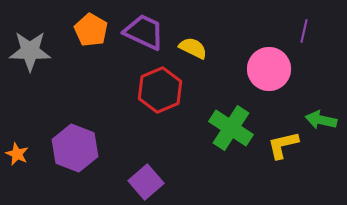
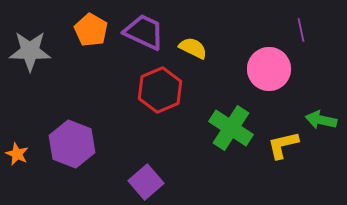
purple line: moved 3 px left, 1 px up; rotated 25 degrees counterclockwise
purple hexagon: moved 3 px left, 4 px up
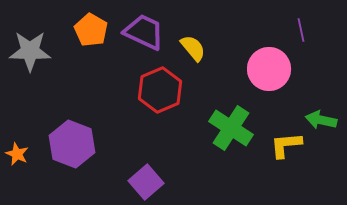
yellow semicircle: rotated 24 degrees clockwise
yellow L-shape: moved 3 px right; rotated 8 degrees clockwise
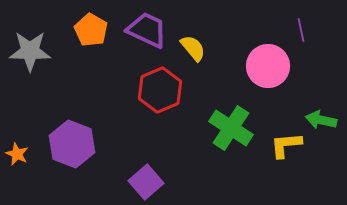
purple trapezoid: moved 3 px right, 2 px up
pink circle: moved 1 px left, 3 px up
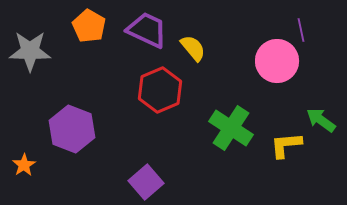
orange pentagon: moved 2 px left, 4 px up
pink circle: moved 9 px right, 5 px up
green arrow: rotated 24 degrees clockwise
purple hexagon: moved 15 px up
orange star: moved 7 px right, 11 px down; rotated 15 degrees clockwise
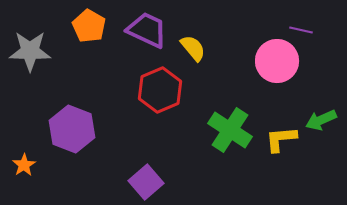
purple line: rotated 65 degrees counterclockwise
green arrow: rotated 60 degrees counterclockwise
green cross: moved 1 px left, 2 px down
yellow L-shape: moved 5 px left, 6 px up
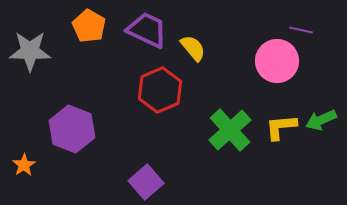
green cross: rotated 15 degrees clockwise
yellow L-shape: moved 12 px up
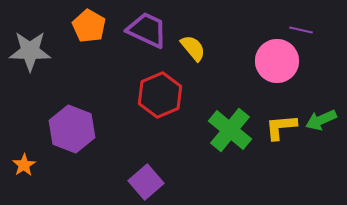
red hexagon: moved 5 px down
green cross: rotated 9 degrees counterclockwise
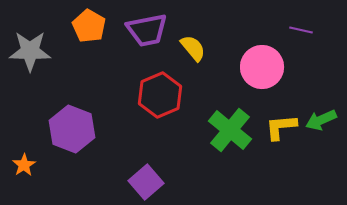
purple trapezoid: rotated 144 degrees clockwise
pink circle: moved 15 px left, 6 px down
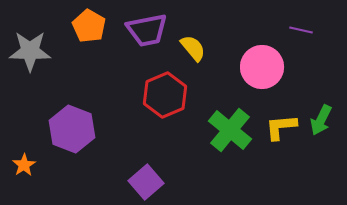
red hexagon: moved 5 px right
green arrow: rotated 40 degrees counterclockwise
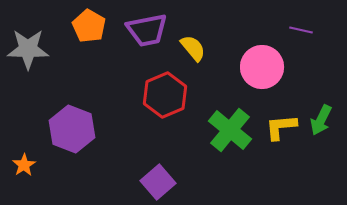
gray star: moved 2 px left, 2 px up
purple square: moved 12 px right
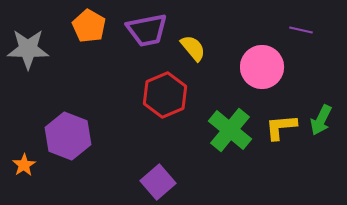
purple hexagon: moved 4 px left, 7 px down
